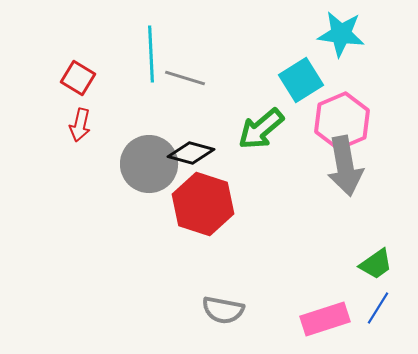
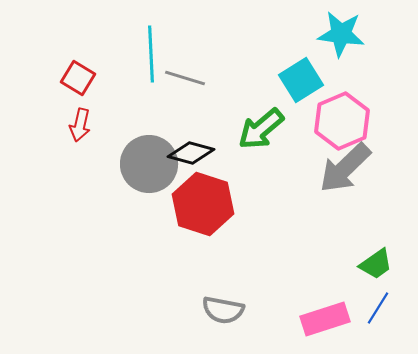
gray arrow: moved 2 px down; rotated 56 degrees clockwise
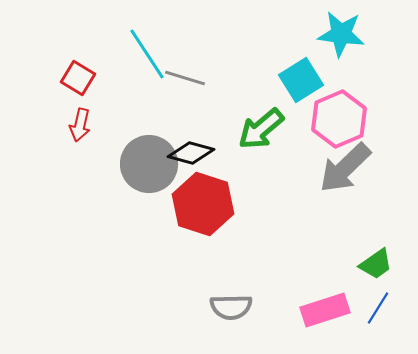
cyan line: moved 4 px left; rotated 30 degrees counterclockwise
pink hexagon: moved 3 px left, 2 px up
gray semicircle: moved 8 px right, 3 px up; rotated 12 degrees counterclockwise
pink rectangle: moved 9 px up
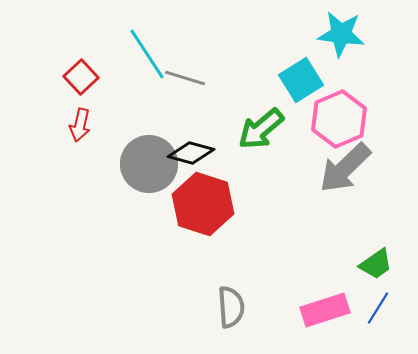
red square: moved 3 px right, 1 px up; rotated 16 degrees clockwise
gray semicircle: rotated 93 degrees counterclockwise
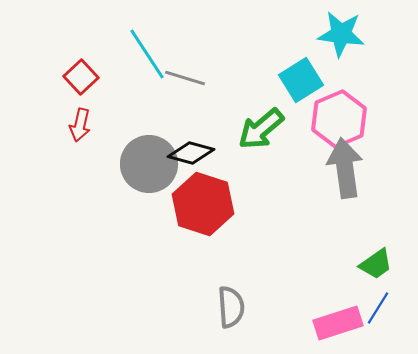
gray arrow: rotated 126 degrees clockwise
pink rectangle: moved 13 px right, 13 px down
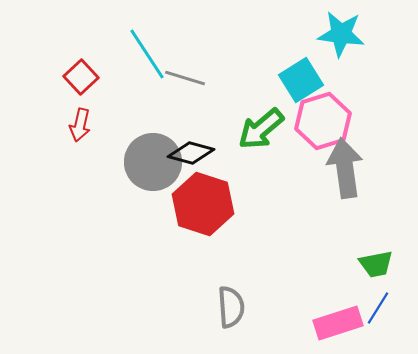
pink hexagon: moved 16 px left, 2 px down; rotated 6 degrees clockwise
gray circle: moved 4 px right, 2 px up
green trapezoid: rotated 24 degrees clockwise
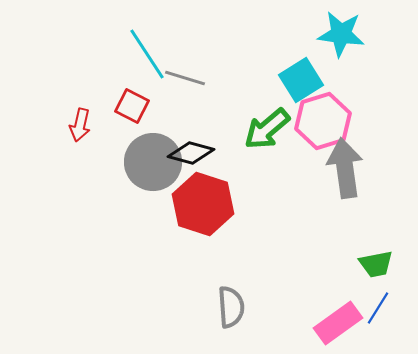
red square: moved 51 px right, 29 px down; rotated 20 degrees counterclockwise
green arrow: moved 6 px right
pink rectangle: rotated 18 degrees counterclockwise
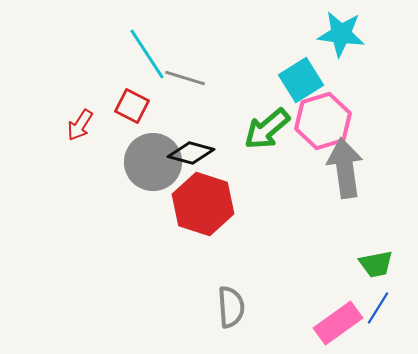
red arrow: rotated 20 degrees clockwise
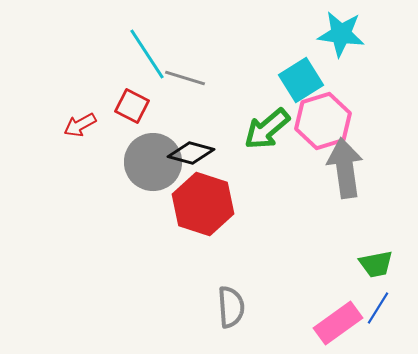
red arrow: rotated 28 degrees clockwise
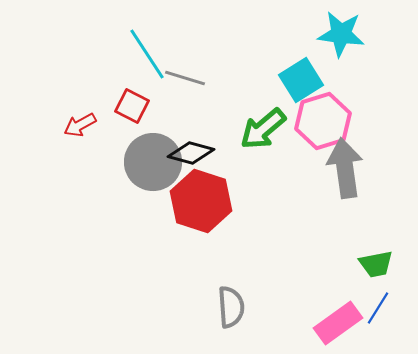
green arrow: moved 4 px left
red hexagon: moved 2 px left, 3 px up
